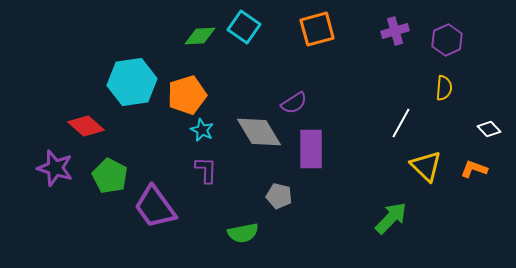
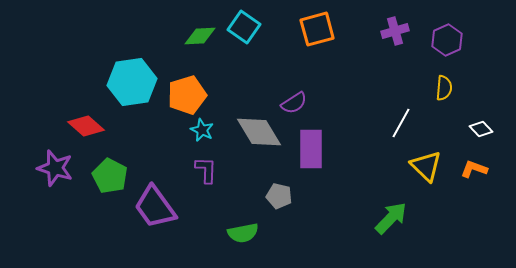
white diamond: moved 8 px left
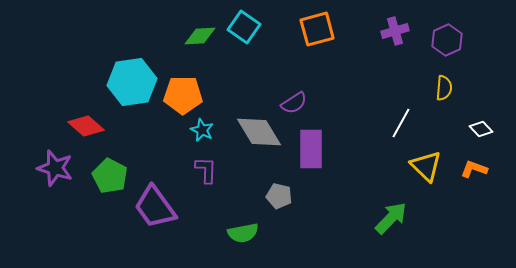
orange pentagon: moved 4 px left; rotated 18 degrees clockwise
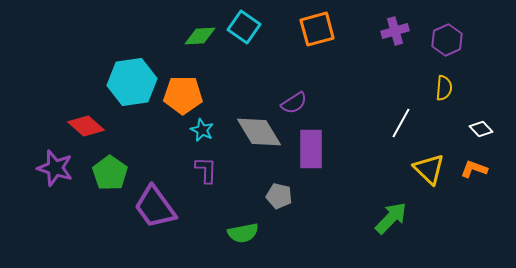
yellow triangle: moved 3 px right, 3 px down
green pentagon: moved 3 px up; rotated 8 degrees clockwise
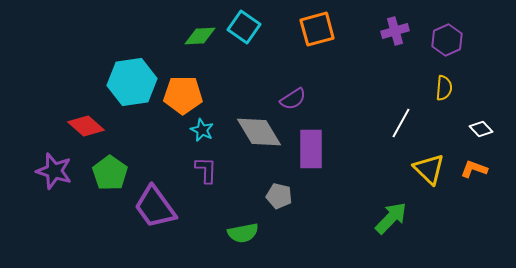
purple semicircle: moved 1 px left, 4 px up
purple star: moved 1 px left, 3 px down
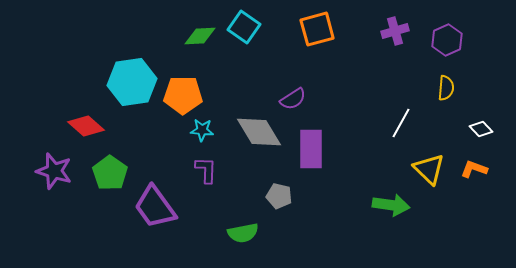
yellow semicircle: moved 2 px right
cyan star: rotated 20 degrees counterclockwise
green arrow: moved 13 px up; rotated 54 degrees clockwise
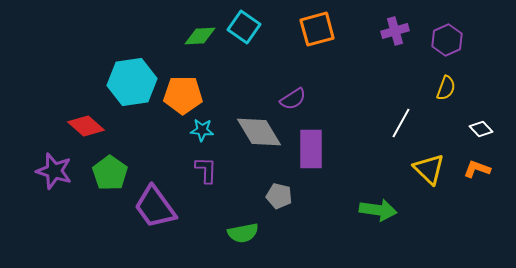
yellow semicircle: rotated 15 degrees clockwise
orange L-shape: moved 3 px right
green arrow: moved 13 px left, 5 px down
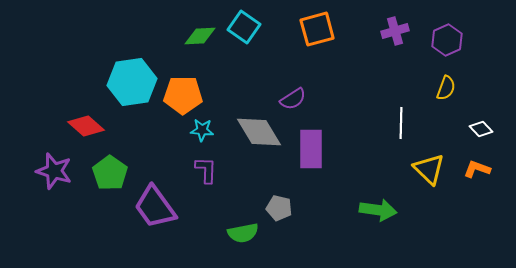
white line: rotated 28 degrees counterclockwise
gray pentagon: moved 12 px down
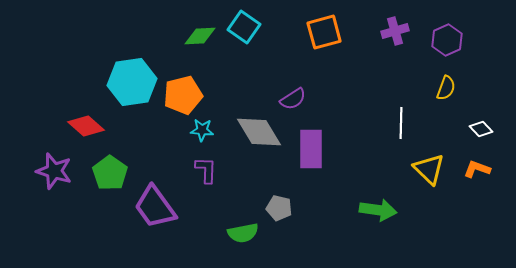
orange square: moved 7 px right, 3 px down
orange pentagon: rotated 15 degrees counterclockwise
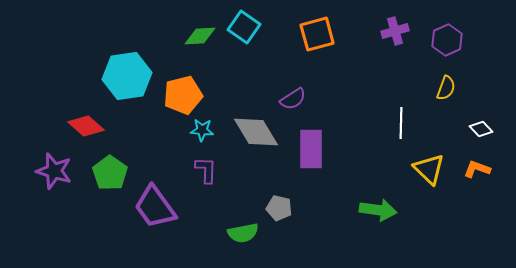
orange square: moved 7 px left, 2 px down
cyan hexagon: moved 5 px left, 6 px up
gray diamond: moved 3 px left
